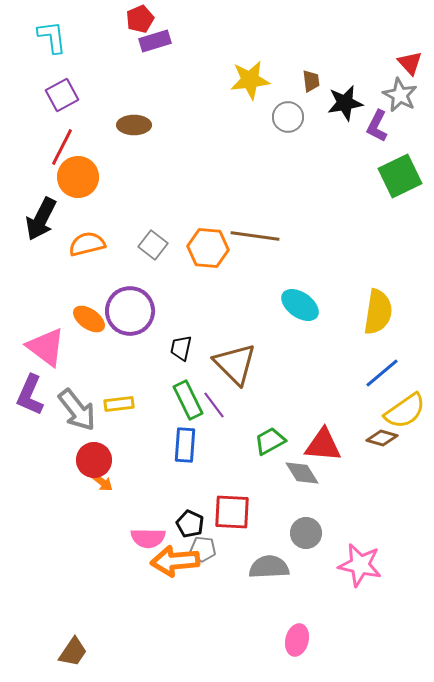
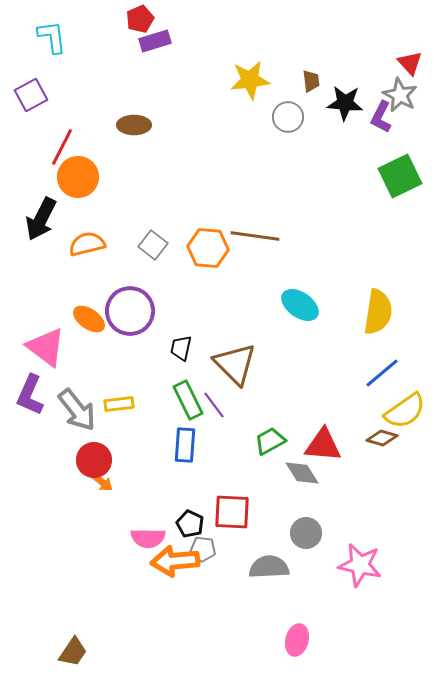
purple square at (62, 95): moved 31 px left
black star at (345, 103): rotated 15 degrees clockwise
purple L-shape at (377, 126): moved 4 px right, 9 px up
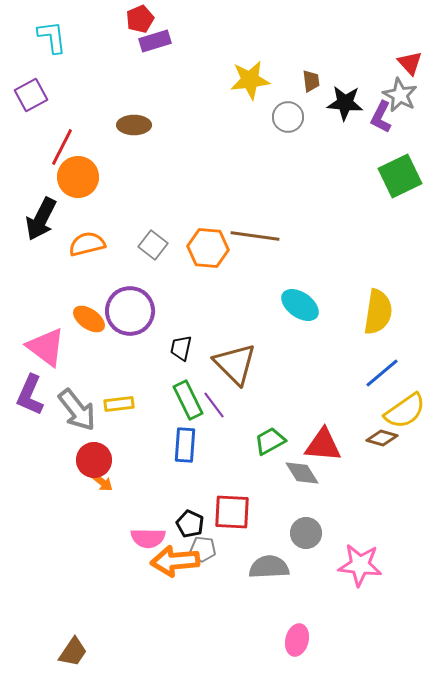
pink star at (360, 565): rotated 6 degrees counterclockwise
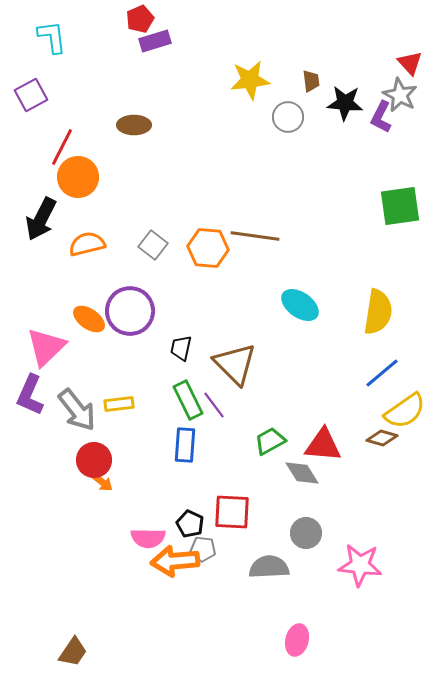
green square at (400, 176): moved 30 px down; rotated 18 degrees clockwise
pink triangle at (46, 347): rotated 39 degrees clockwise
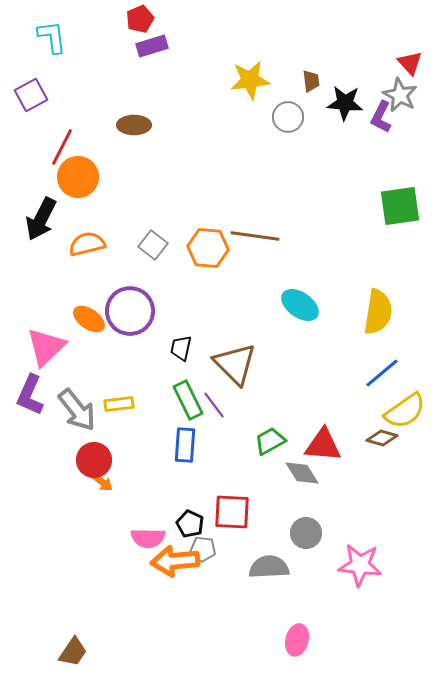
purple rectangle at (155, 41): moved 3 px left, 5 px down
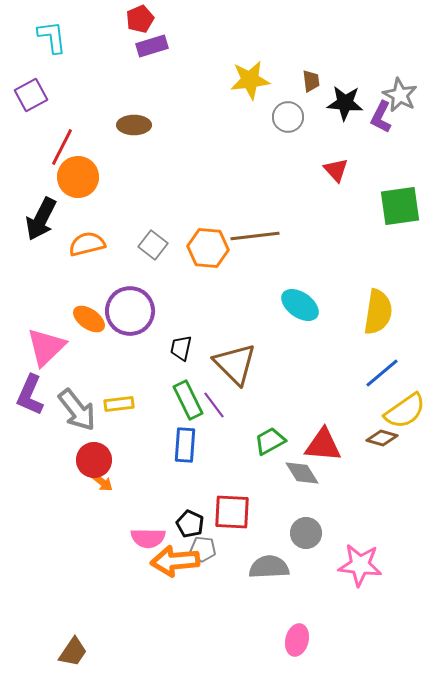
red triangle at (410, 63): moved 74 px left, 107 px down
brown line at (255, 236): rotated 15 degrees counterclockwise
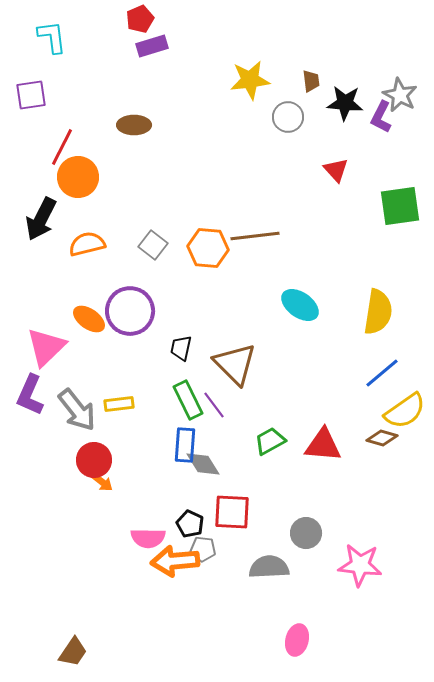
purple square at (31, 95): rotated 20 degrees clockwise
gray diamond at (302, 473): moved 99 px left, 9 px up
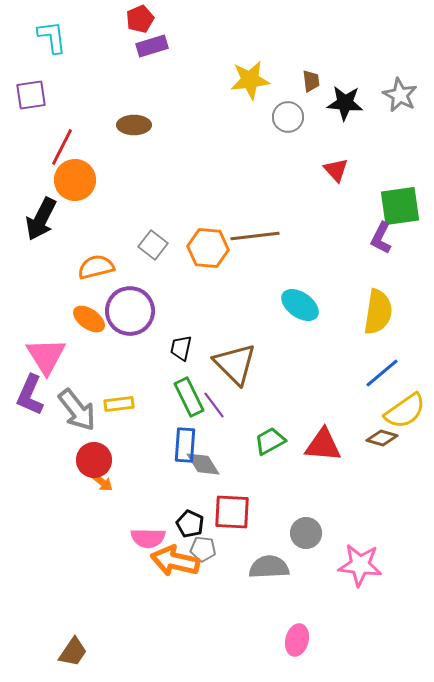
purple L-shape at (381, 117): moved 121 px down
orange circle at (78, 177): moved 3 px left, 3 px down
orange semicircle at (87, 244): moved 9 px right, 23 px down
pink triangle at (46, 347): moved 9 px down; rotated 18 degrees counterclockwise
green rectangle at (188, 400): moved 1 px right, 3 px up
orange arrow at (175, 561): rotated 18 degrees clockwise
